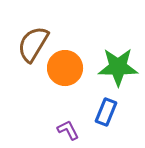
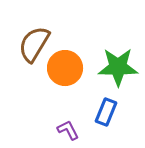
brown semicircle: moved 1 px right
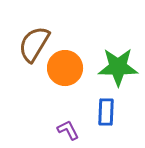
blue rectangle: rotated 20 degrees counterclockwise
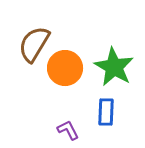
green star: moved 4 px left; rotated 30 degrees clockwise
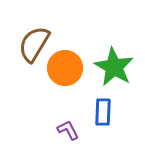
blue rectangle: moved 3 px left
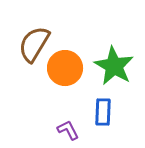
green star: moved 1 px up
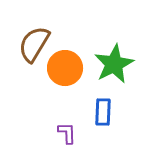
green star: moved 2 px up; rotated 15 degrees clockwise
purple L-shape: moved 1 px left, 3 px down; rotated 25 degrees clockwise
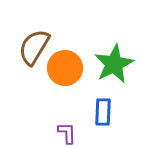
brown semicircle: moved 3 px down
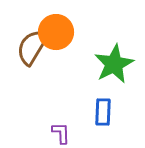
brown semicircle: moved 2 px left
orange circle: moved 9 px left, 36 px up
purple L-shape: moved 6 px left
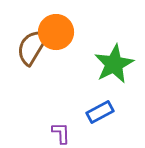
blue rectangle: moved 3 px left; rotated 60 degrees clockwise
